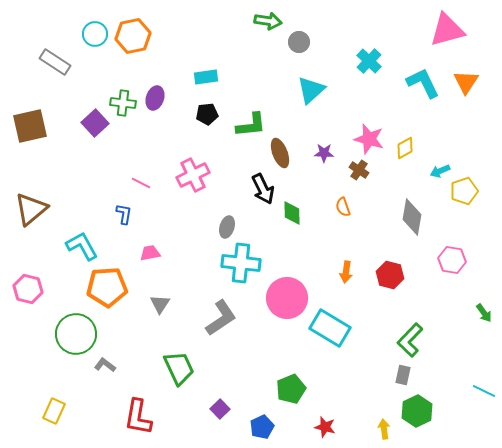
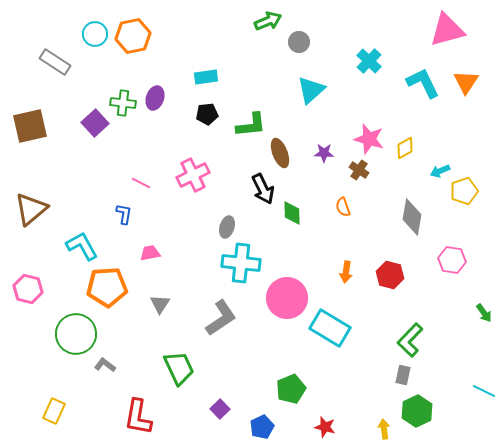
green arrow at (268, 21): rotated 32 degrees counterclockwise
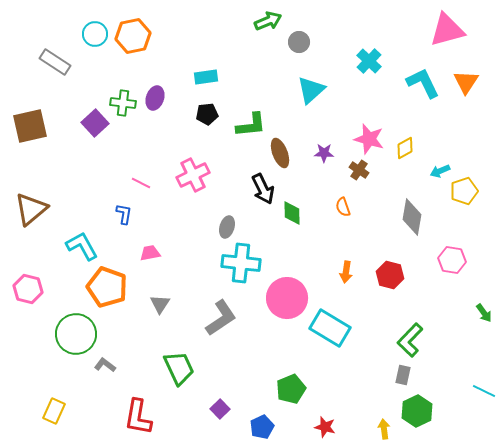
orange pentagon at (107, 287): rotated 24 degrees clockwise
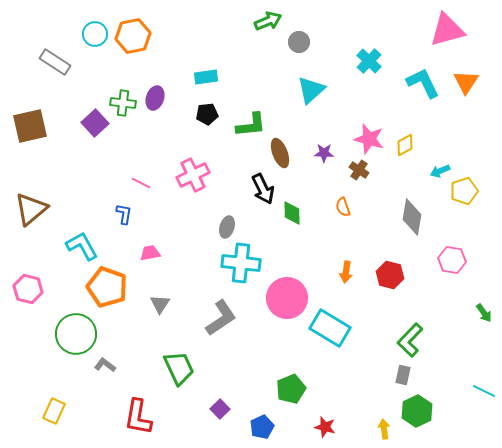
yellow diamond at (405, 148): moved 3 px up
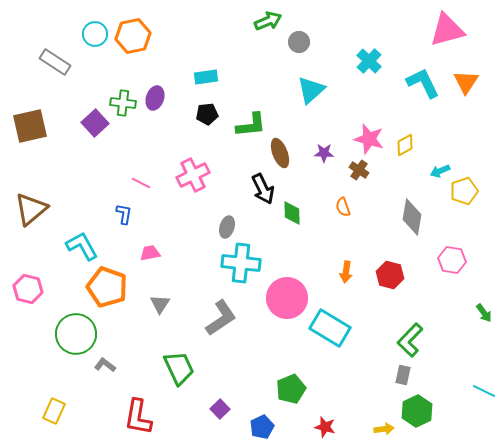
yellow arrow at (384, 429): rotated 90 degrees clockwise
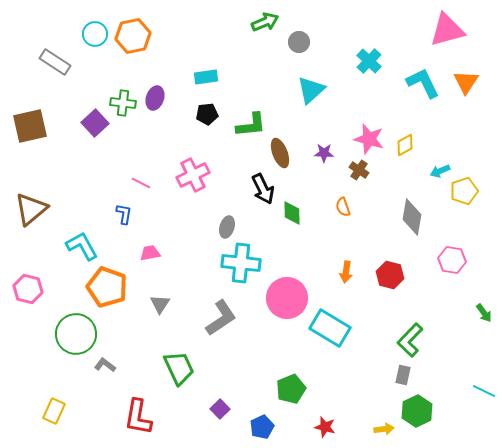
green arrow at (268, 21): moved 3 px left, 1 px down
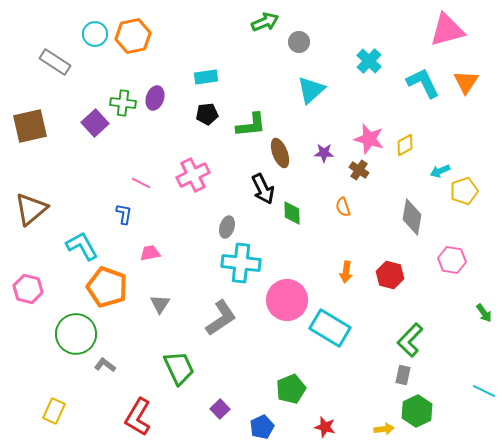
pink circle at (287, 298): moved 2 px down
red L-shape at (138, 417): rotated 21 degrees clockwise
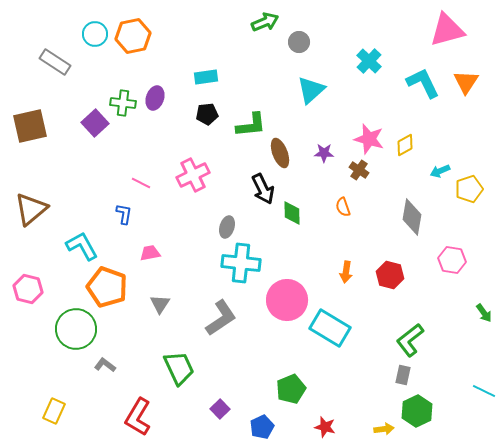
yellow pentagon at (464, 191): moved 5 px right, 2 px up
green circle at (76, 334): moved 5 px up
green L-shape at (410, 340): rotated 8 degrees clockwise
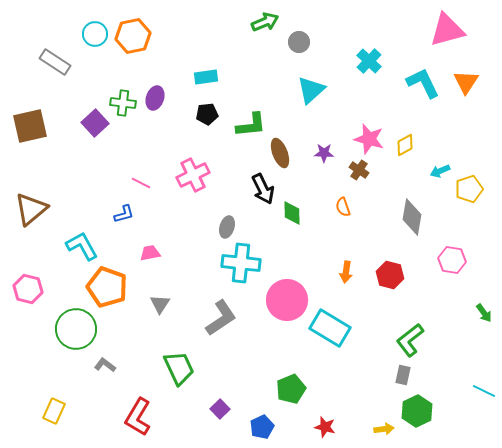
blue L-shape at (124, 214): rotated 65 degrees clockwise
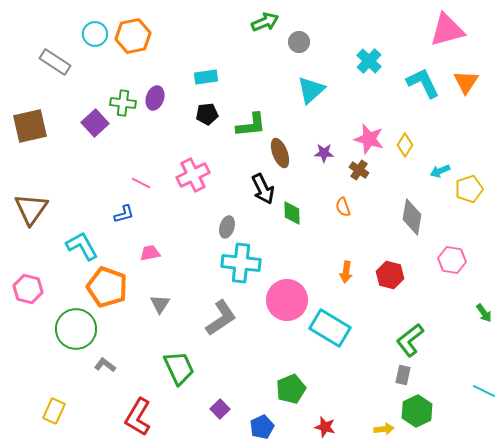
yellow diamond at (405, 145): rotated 30 degrees counterclockwise
brown triangle at (31, 209): rotated 15 degrees counterclockwise
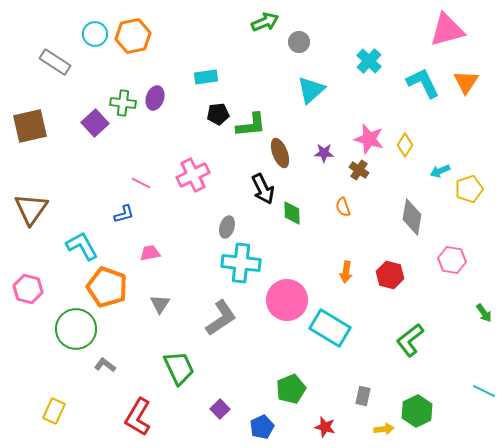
black pentagon at (207, 114): moved 11 px right
gray rectangle at (403, 375): moved 40 px left, 21 px down
